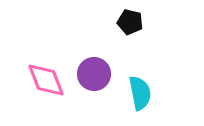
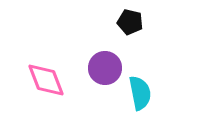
purple circle: moved 11 px right, 6 px up
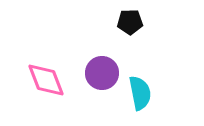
black pentagon: rotated 15 degrees counterclockwise
purple circle: moved 3 px left, 5 px down
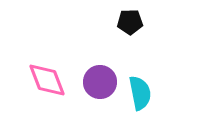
purple circle: moved 2 px left, 9 px down
pink diamond: moved 1 px right
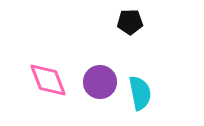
pink diamond: moved 1 px right
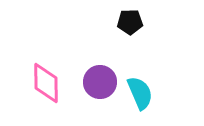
pink diamond: moved 2 px left, 3 px down; rotated 21 degrees clockwise
cyan semicircle: rotated 12 degrees counterclockwise
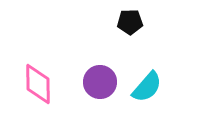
pink diamond: moved 8 px left, 1 px down
cyan semicircle: moved 7 px right, 6 px up; rotated 64 degrees clockwise
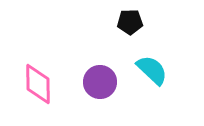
cyan semicircle: moved 5 px right, 17 px up; rotated 88 degrees counterclockwise
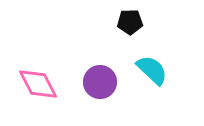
pink diamond: rotated 27 degrees counterclockwise
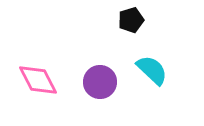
black pentagon: moved 1 px right, 2 px up; rotated 15 degrees counterclockwise
pink diamond: moved 4 px up
